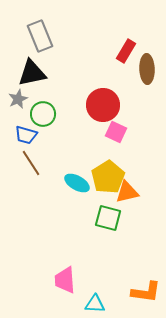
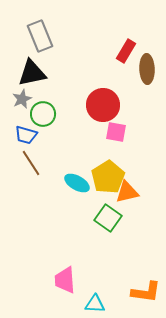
gray star: moved 4 px right
pink square: rotated 15 degrees counterclockwise
green square: rotated 20 degrees clockwise
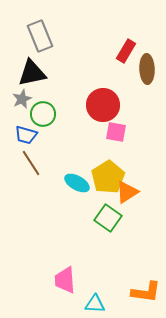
orange triangle: rotated 20 degrees counterclockwise
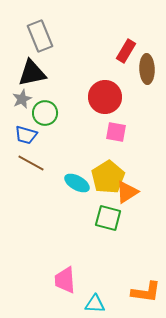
red circle: moved 2 px right, 8 px up
green circle: moved 2 px right, 1 px up
brown line: rotated 28 degrees counterclockwise
green square: rotated 20 degrees counterclockwise
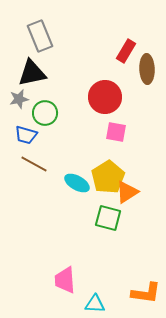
gray star: moved 3 px left; rotated 12 degrees clockwise
brown line: moved 3 px right, 1 px down
orange L-shape: moved 1 px down
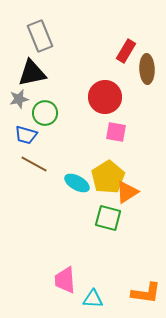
cyan triangle: moved 2 px left, 5 px up
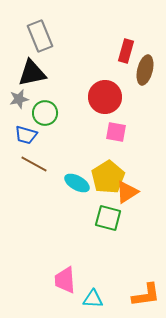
red rectangle: rotated 15 degrees counterclockwise
brown ellipse: moved 2 px left, 1 px down; rotated 16 degrees clockwise
orange L-shape: moved 2 px down; rotated 16 degrees counterclockwise
